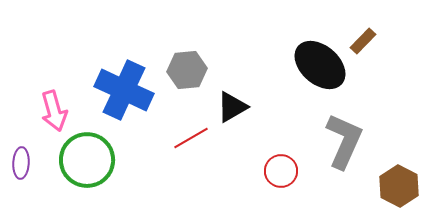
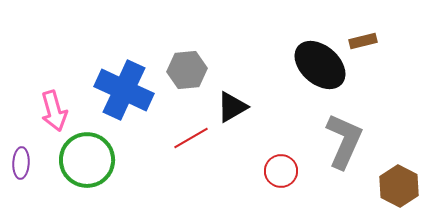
brown rectangle: rotated 32 degrees clockwise
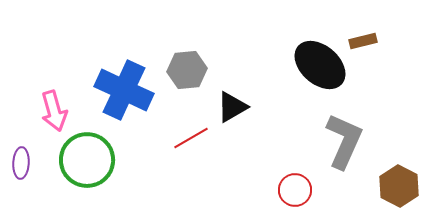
red circle: moved 14 px right, 19 px down
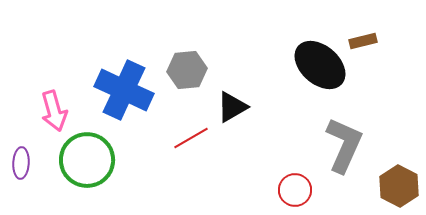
gray L-shape: moved 4 px down
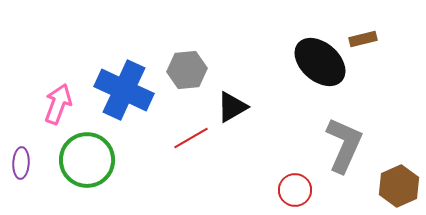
brown rectangle: moved 2 px up
black ellipse: moved 3 px up
pink arrow: moved 4 px right, 7 px up; rotated 144 degrees counterclockwise
brown hexagon: rotated 9 degrees clockwise
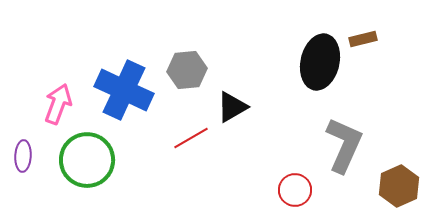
black ellipse: rotated 62 degrees clockwise
purple ellipse: moved 2 px right, 7 px up
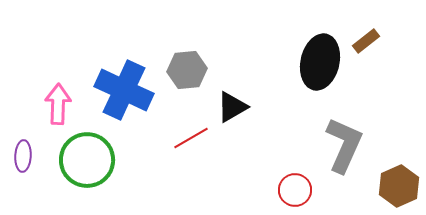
brown rectangle: moved 3 px right, 2 px down; rotated 24 degrees counterclockwise
pink arrow: rotated 18 degrees counterclockwise
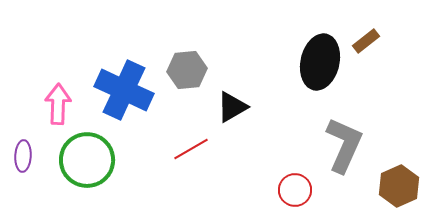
red line: moved 11 px down
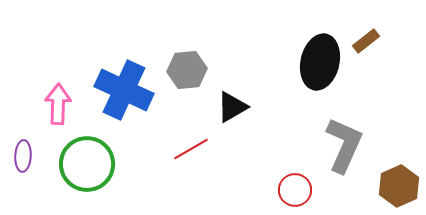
green circle: moved 4 px down
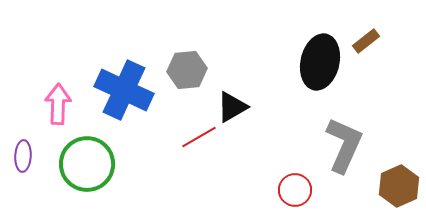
red line: moved 8 px right, 12 px up
